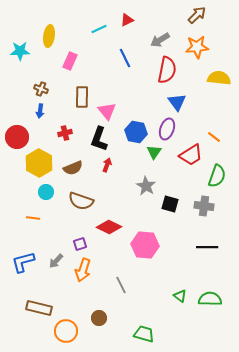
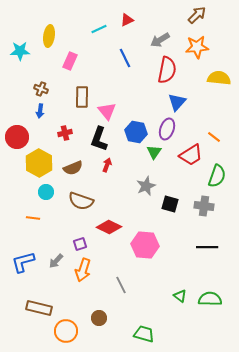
blue triangle at (177, 102): rotated 18 degrees clockwise
gray star at (146, 186): rotated 18 degrees clockwise
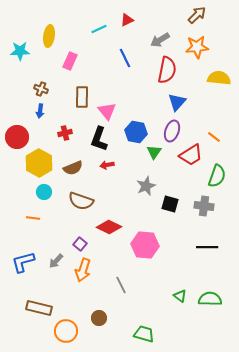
purple ellipse at (167, 129): moved 5 px right, 2 px down
red arrow at (107, 165): rotated 120 degrees counterclockwise
cyan circle at (46, 192): moved 2 px left
purple square at (80, 244): rotated 32 degrees counterclockwise
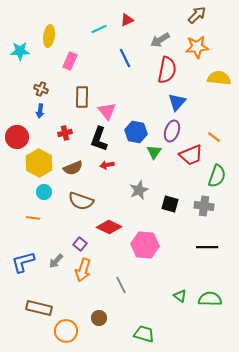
red trapezoid at (191, 155): rotated 10 degrees clockwise
gray star at (146, 186): moved 7 px left, 4 px down
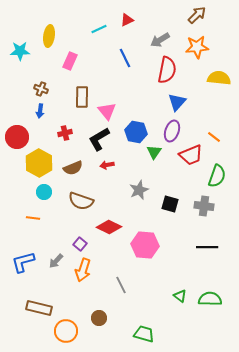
black L-shape at (99, 139): rotated 40 degrees clockwise
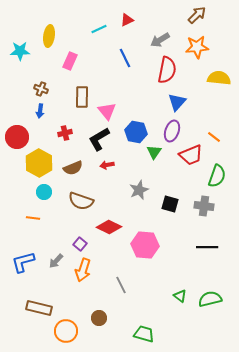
green semicircle at (210, 299): rotated 15 degrees counterclockwise
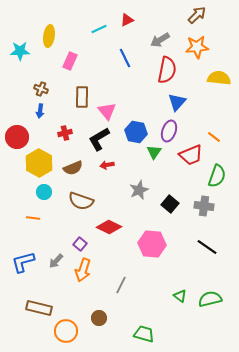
purple ellipse at (172, 131): moved 3 px left
black square at (170, 204): rotated 24 degrees clockwise
pink hexagon at (145, 245): moved 7 px right, 1 px up
black line at (207, 247): rotated 35 degrees clockwise
gray line at (121, 285): rotated 54 degrees clockwise
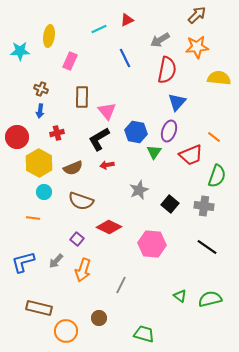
red cross at (65, 133): moved 8 px left
purple square at (80, 244): moved 3 px left, 5 px up
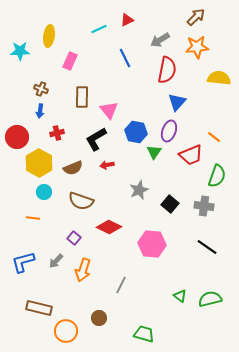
brown arrow at (197, 15): moved 1 px left, 2 px down
pink triangle at (107, 111): moved 2 px right, 1 px up
black L-shape at (99, 139): moved 3 px left
purple square at (77, 239): moved 3 px left, 1 px up
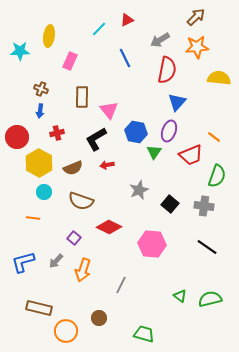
cyan line at (99, 29): rotated 21 degrees counterclockwise
